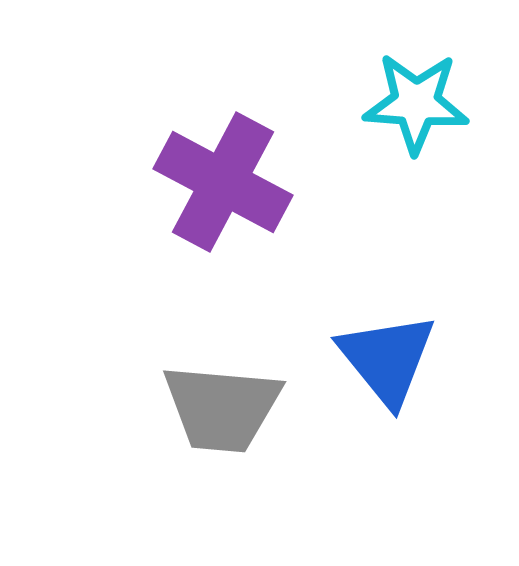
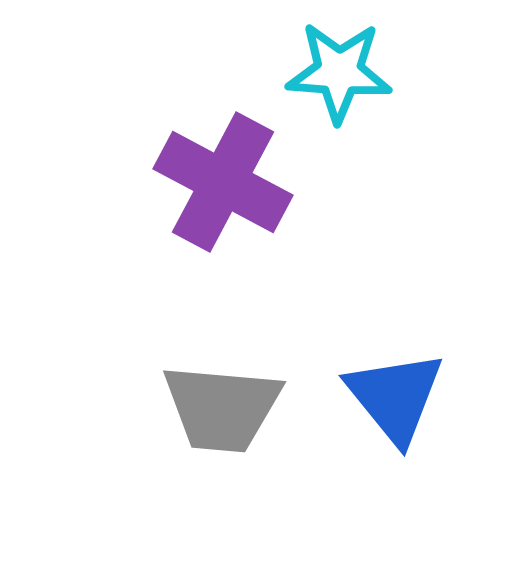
cyan star: moved 77 px left, 31 px up
blue triangle: moved 8 px right, 38 px down
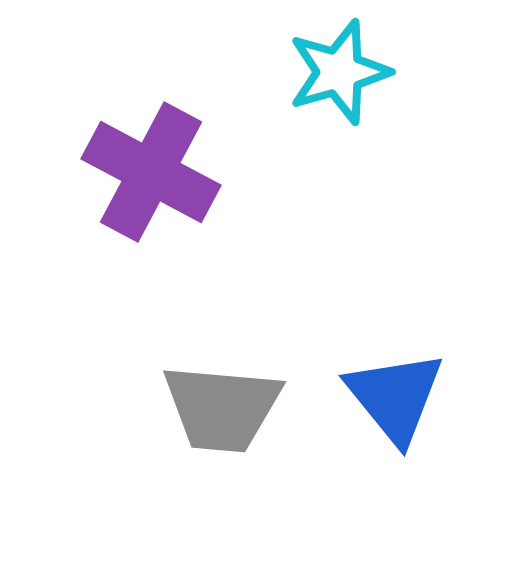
cyan star: rotated 20 degrees counterclockwise
purple cross: moved 72 px left, 10 px up
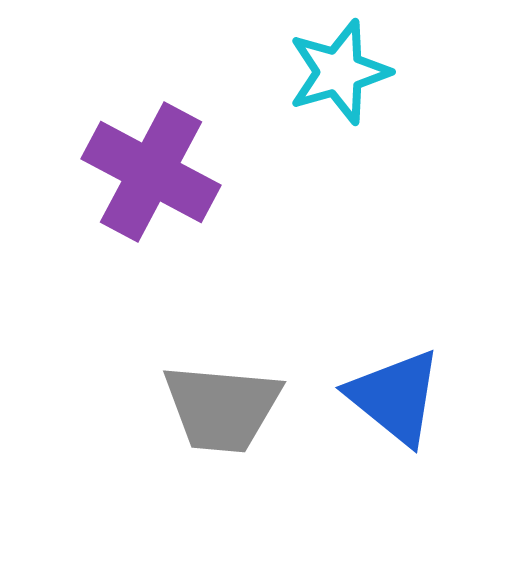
blue triangle: rotated 12 degrees counterclockwise
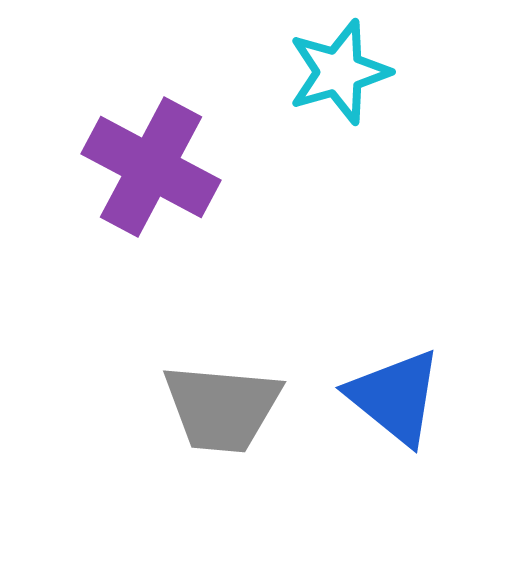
purple cross: moved 5 px up
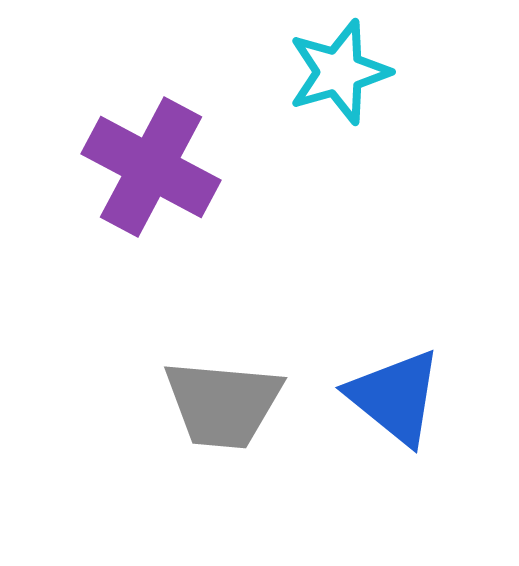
gray trapezoid: moved 1 px right, 4 px up
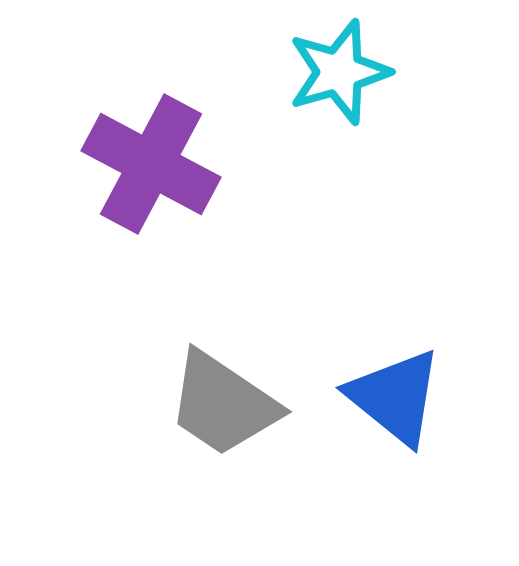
purple cross: moved 3 px up
gray trapezoid: rotated 29 degrees clockwise
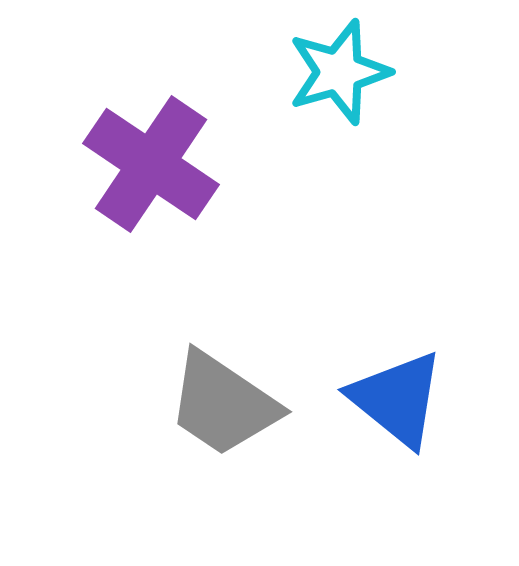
purple cross: rotated 6 degrees clockwise
blue triangle: moved 2 px right, 2 px down
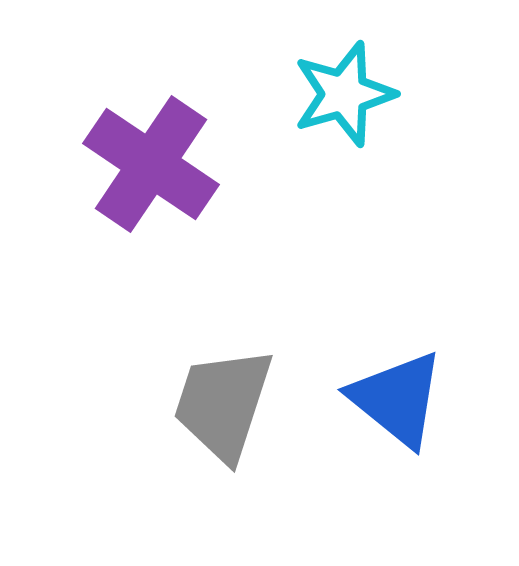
cyan star: moved 5 px right, 22 px down
gray trapezoid: rotated 74 degrees clockwise
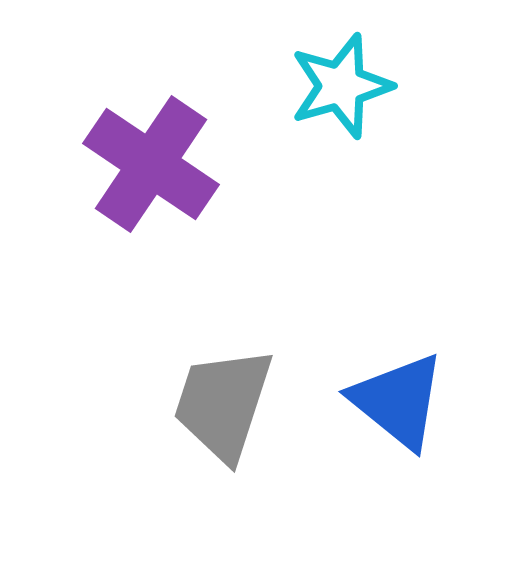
cyan star: moved 3 px left, 8 px up
blue triangle: moved 1 px right, 2 px down
